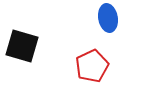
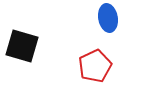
red pentagon: moved 3 px right
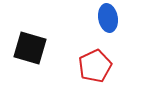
black square: moved 8 px right, 2 px down
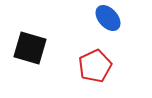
blue ellipse: rotated 32 degrees counterclockwise
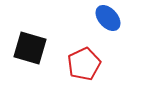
red pentagon: moved 11 px left, 2 px up
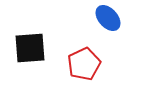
black square: rotated 20 degrees counterclockwise
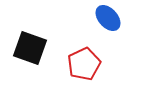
black square: rotated 24 degrees clockwise
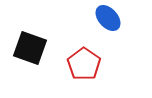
red pentagon: rotated 12 degrees counterclockwise
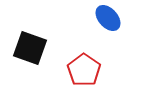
red pentagon: moved 6 px down
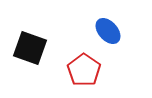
blue ellipse: moved 13 px down
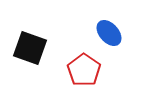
blue ellipse: moved 1 px right, 2 px down
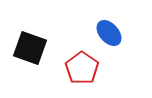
red pentagon: moved 2 px left, 2 px up
